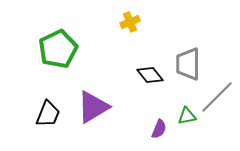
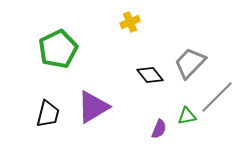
gray trapezoid: moved 2 px right, 1 px up; rotated 44 degrees clockwise
black trapezoid: rotated 8 degrees counterclockwise
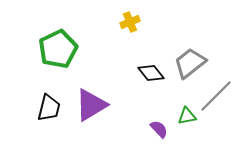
gray trapezoid: rotated 8 degrees clockwise
black diamond: moved 1 px right, 2 px up
gray line: moved 1 px left, 1 px up
purple triangle: moved 2 px left, 2 px up
black trapezoid: moved 1 px right, 6 px up
purple semicircle: rotated 66 degrees counterclockwise
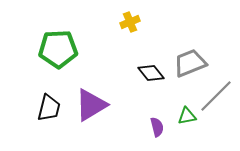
green pentagon: rotated 24 degrees clockwise
gray trapezoid: rotated 16 degrees clockwise
purple semicircle: moved 2 px left, 2 px up; rotated 30 degrees clockwise
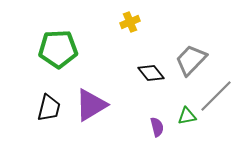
gray trapezoid: moved 1 px right, 3 px up; rotated 24 degrees counterclockwise
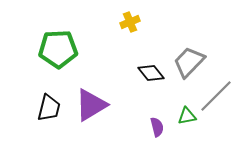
gray trapezoid: moved 2 px left, 2 px down
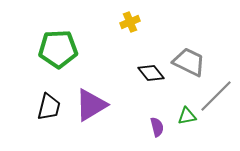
gray trapezoid: rotated 72 degrees clockwise
black trapezoid: moved 1 px up
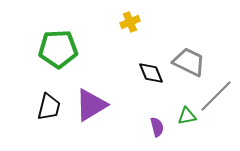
black diamond: rotated 16 degrees clockwise
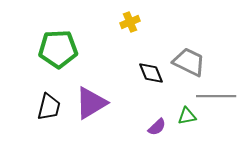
gray line: rotated 45 degrees clockwise
purple triangle: moved 2 px up
purple semicircle: rotated 60 degrees clockwise
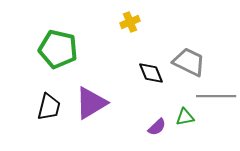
green pentagon: rotated 15 degrees clockwise
green triangle: moved 2 px left, 1 px down
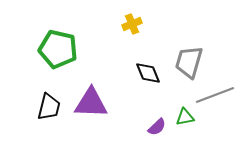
yellow cross: moved 2 px right, 2 px down
gray trapezoid: rotated 100 degrees counterclockwise
black diamond: moved 3 px left
gray line: moved 1 px left, 1 px up; rotated 21 degrees counterclockwise
purple triangle: rotated 33 degrees clockwise
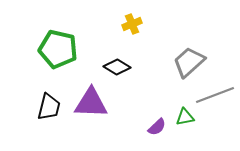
gray trapezoid: rotated 32 degrees clockwise
black diamond: moved 31 px left, 6 px up; rotated 36 degrees counterclockwise
